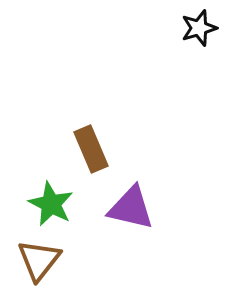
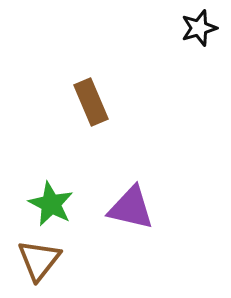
brown rectangle: moved 47 px up
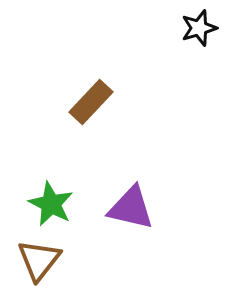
brown rectangle: rotated 66 degrees clockwise
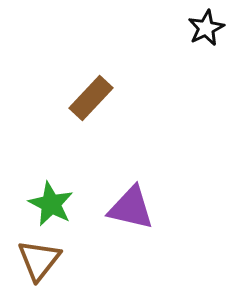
black star: moved 7 px right; rotated 9 degrees counterclockwise
brown rectangle: moved 4 px up
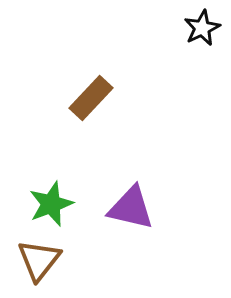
black star: moved 4 px left
green star: rotated 24 degrees clockwise
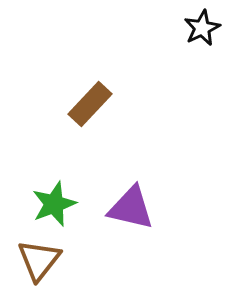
brown rectangle: moved 1 px left, 6 px down
green star: moved 3 px right
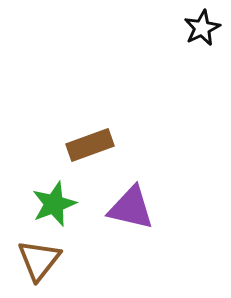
brown rectangle: moved 41 px down; rotated 27 degrees clockwise
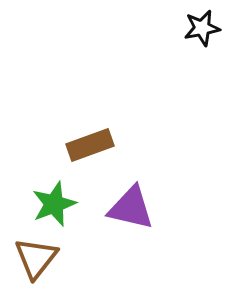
black star: rotated 15 degrees clockwise
brown triangle: moved 3 px left, 2 px up
